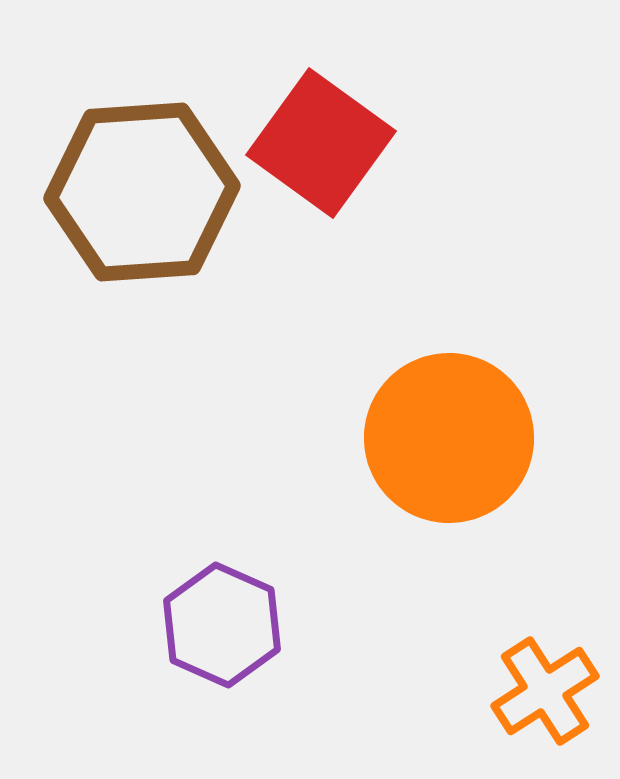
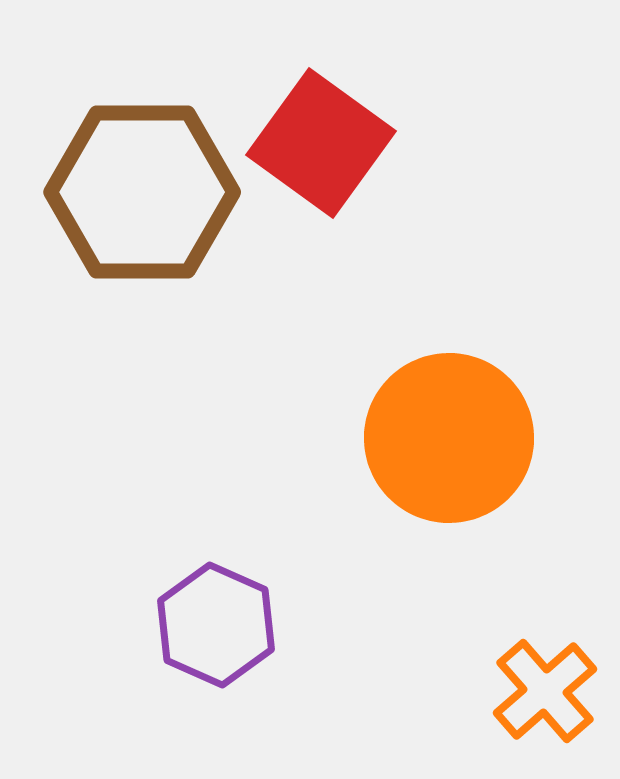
brown hexagon: rotated 4 degrees clockwise
purple hexagon: moved 6 px left
orange cross: rotated 8 degrees counterclockwise
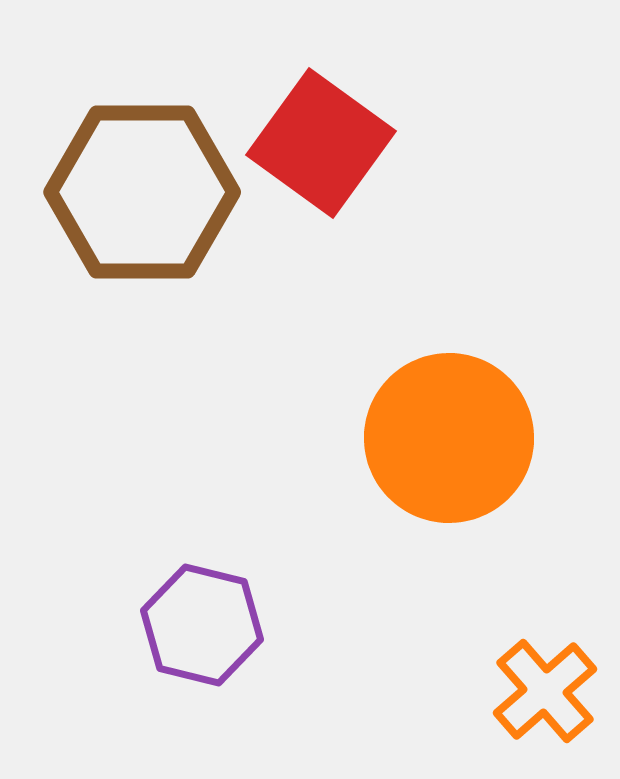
purple hexagon: moved 14 px left; rotated 10 degrees counterclockwise
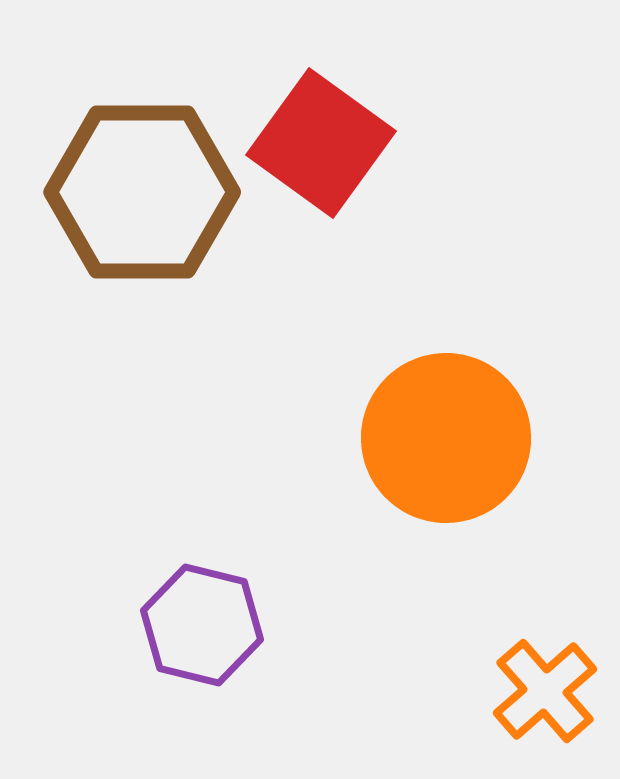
orange circle: moved 3 px left
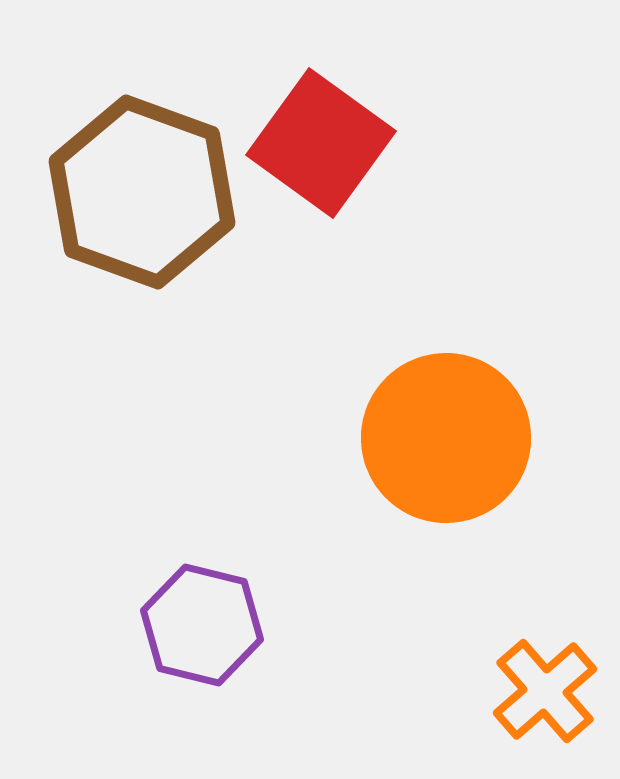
brown hexagon: rotated 20 degrees clockwise
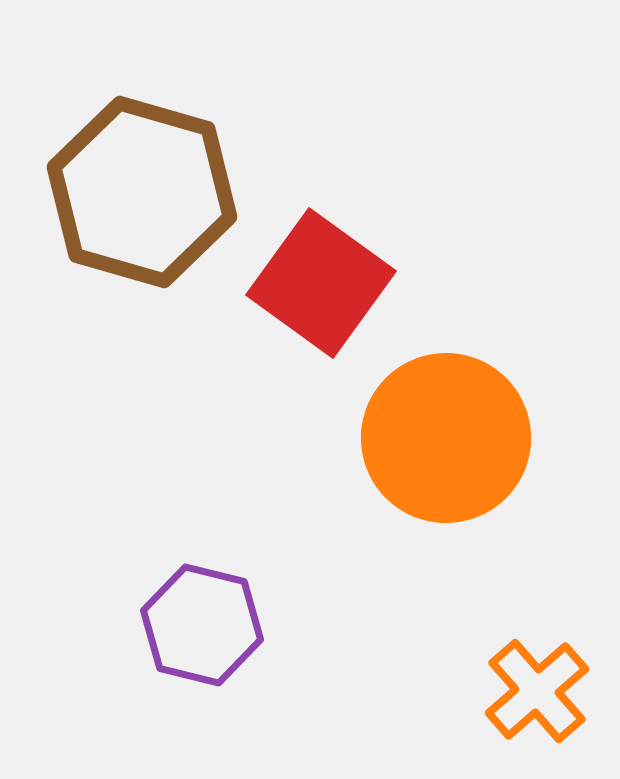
red square: moved 140 px down
brown hexagon: rotated 4 degrees counterclockwise
orange cross: moved 8 px left
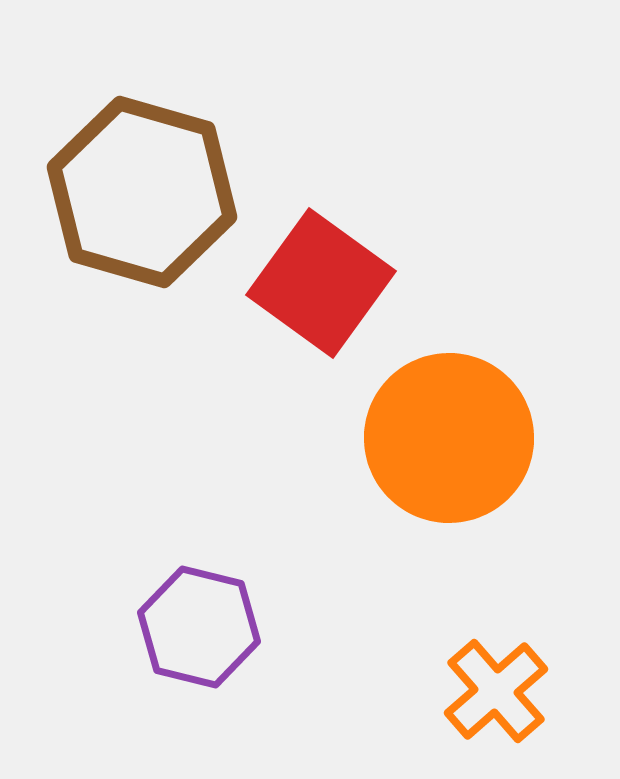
orange circle: moved 3 px right
purple hexagon: moved 3 px left, 2 px down
orange cross: moved 41 px left
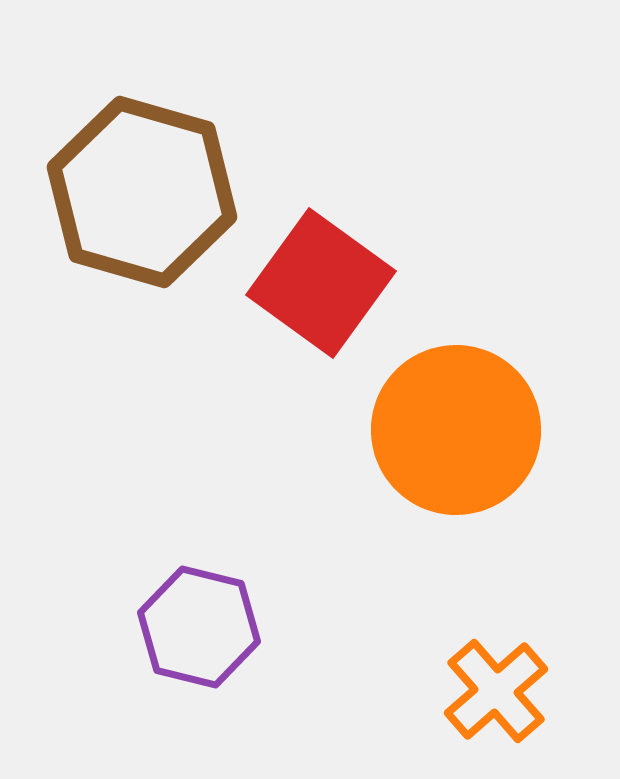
orange circle: moved 7 px right, 8 px up
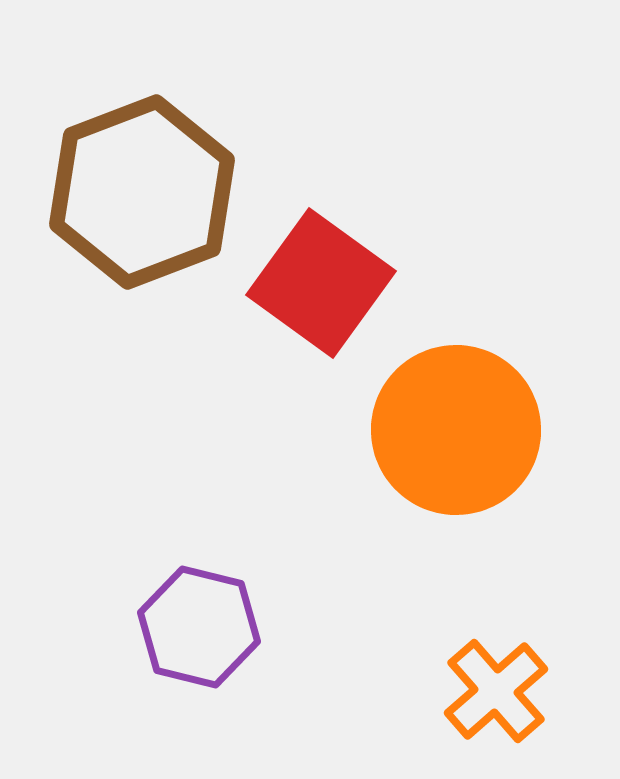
brown hexagon: rotated 23 degrees clockwise
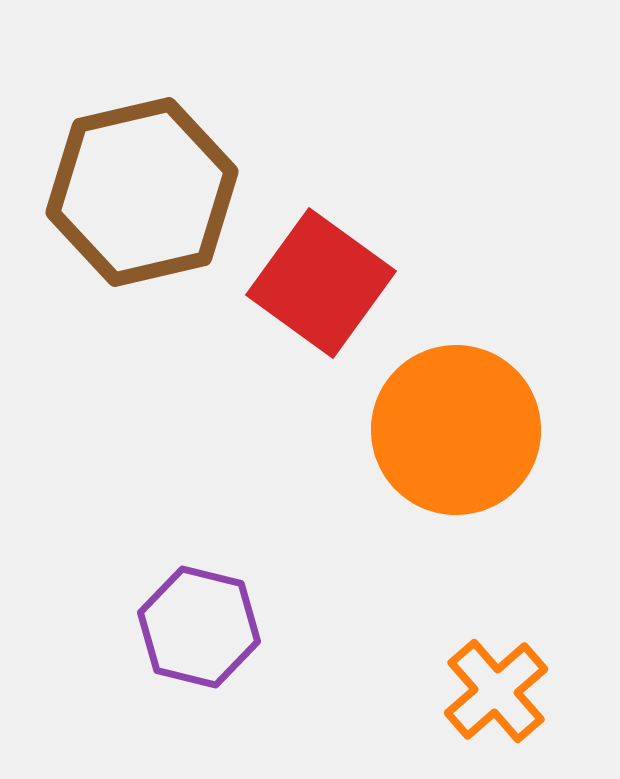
brown hexagon: rotated 8 degrees clockwise
